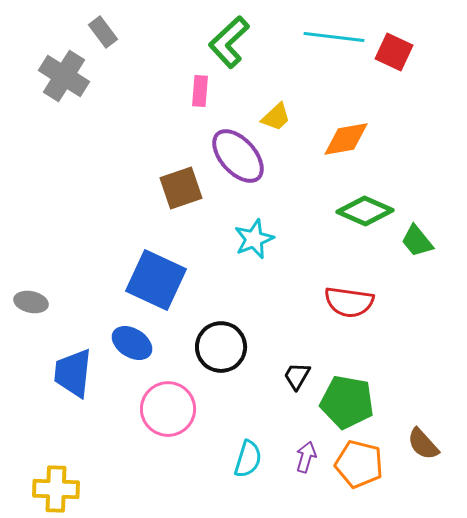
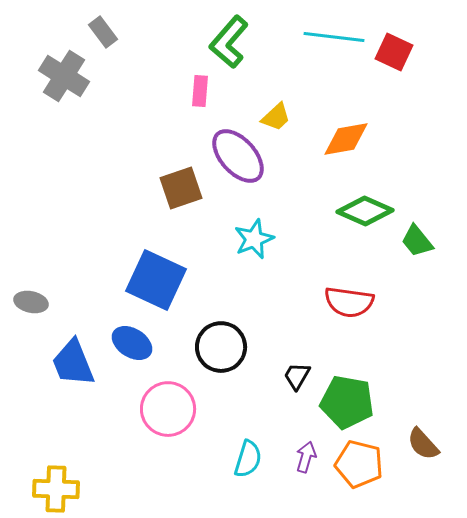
green L-shape: rotated 6 degrees counterclockwise
blue trapezoid: moved 10 px up; rotated 28 degrees counterclockwise
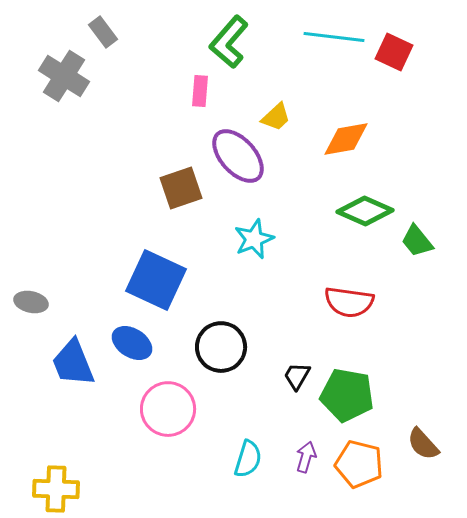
green pentagon: moved 7 px up
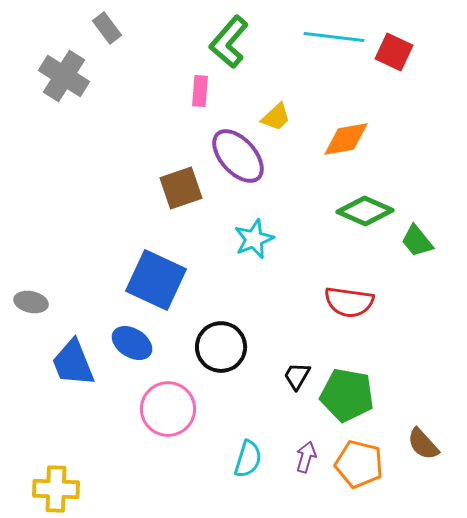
gray rectangle: moved 4 px right, 4 px up
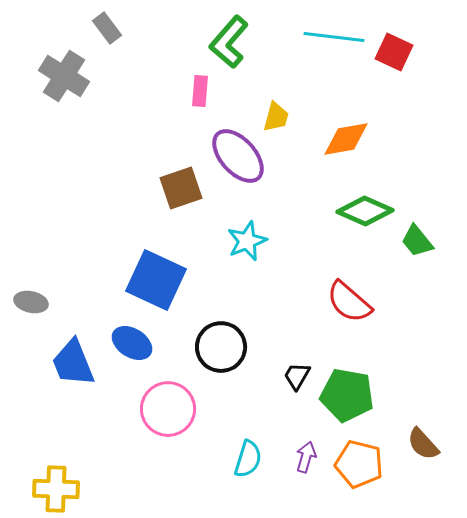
yellow trapezoid: rotated 32 degrees counterclockwise
cyan star: moved 7 px left, 2 px down
red semicircle: rotated 33 degrees clockwise
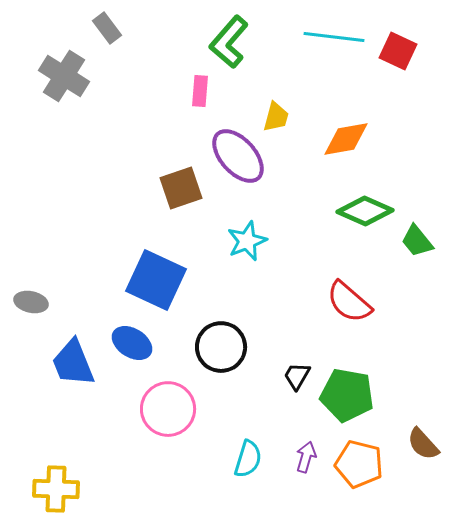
red square: moved 4 px right, 1 px up
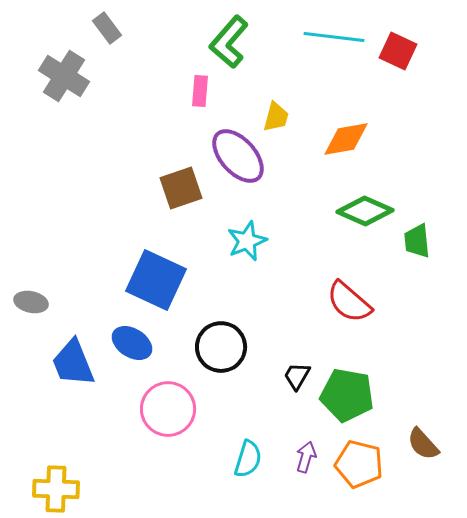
green trapezoid: rotated 33 degrees clockwise
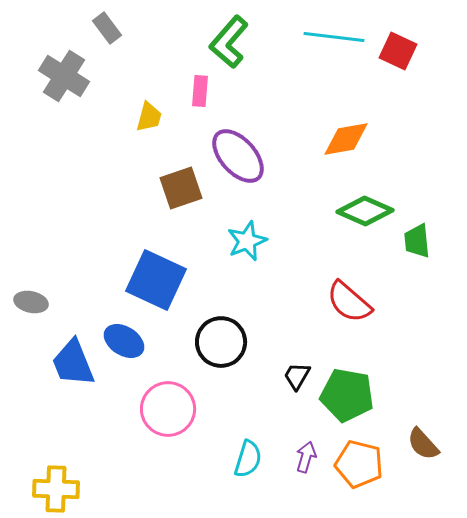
yellow trapezoid: moved 127 px left
blue ellipse: moved 8 px left, 2 px up
black circle: moved 5 px up
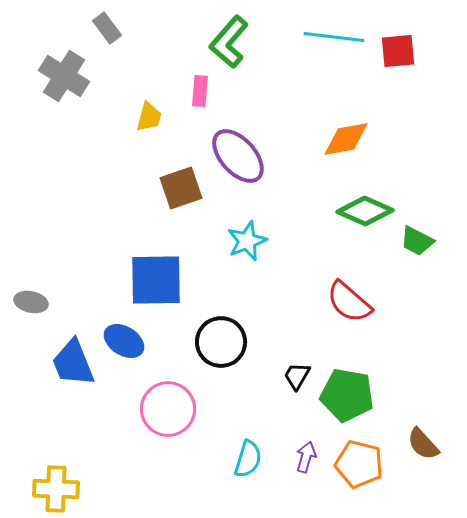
red square: rotated 30 degrees counterclockwise
green trapezoid: rotated 57 degrees counterclockwise
blue square: rotated 26 degrees counterclockwise
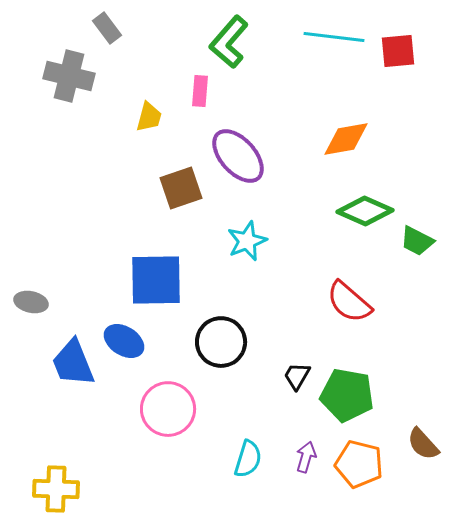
gray cross: moved 5 px right; rotated 18 degrees counterclockwise
